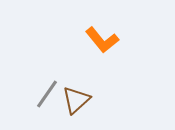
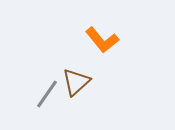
brown triangle: moved 18 px up
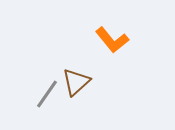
orange L-shape: moved 10 px right
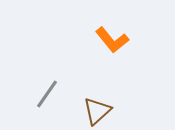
brown triangle: moved 21 px right, 29 px down
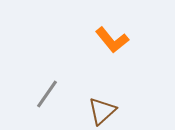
brown triangle: moved 5 px right
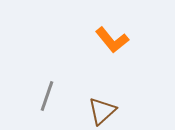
gray line: moved 2 px down; rotated 16 degrees counterclockwise
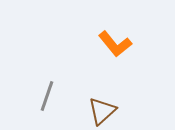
orange L-shape: moved 3 px right, 4 px down
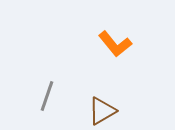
brown triangle: rotated 12 degrees clockwise
